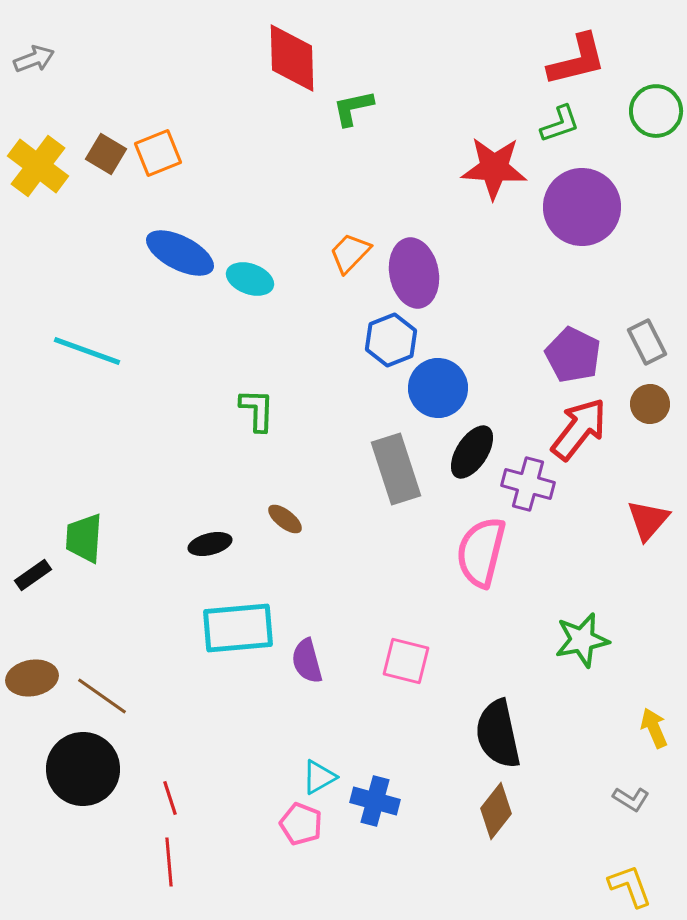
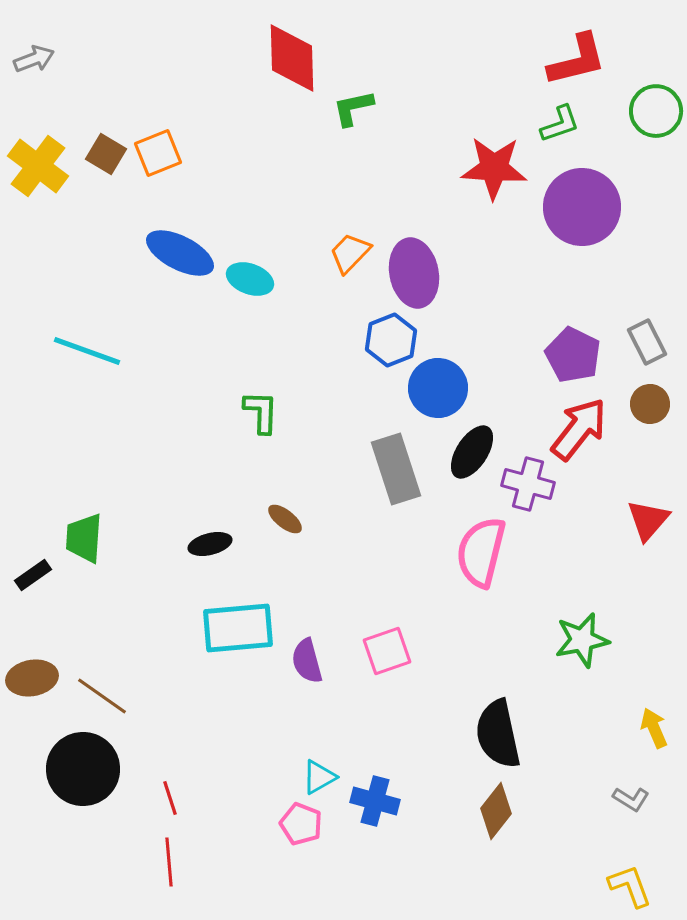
green L-shape at (257, 410): moved 4 px right, 2 px down
pink square at (406, 661): moved 19 px left, 10 px up; rotated 33 degrees counterclockwise
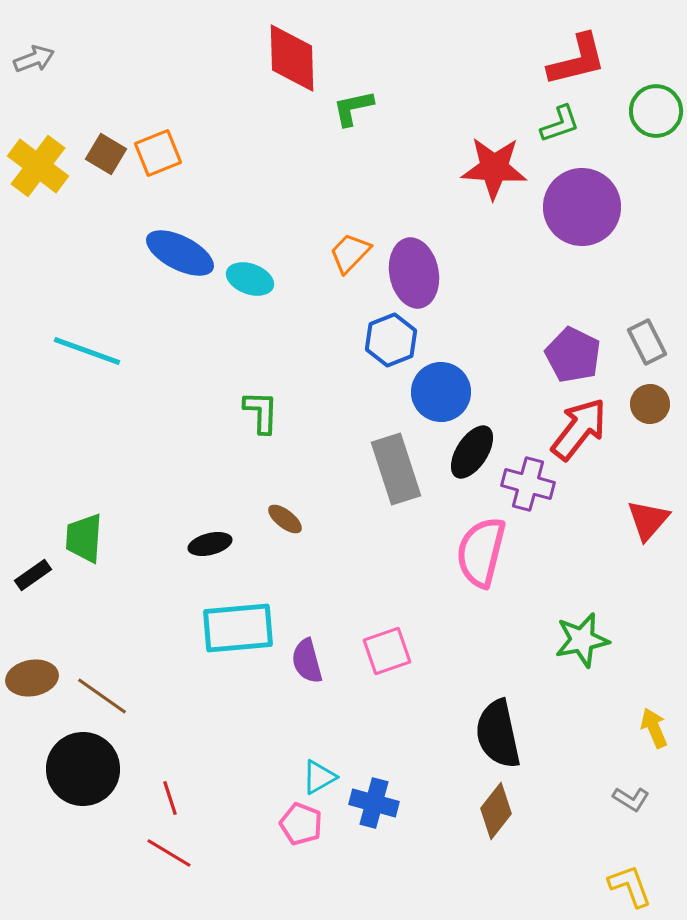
blue circle at (438, 388): moved 3 px right, 4 px down
blue cross at (375, 801): moved 1 px left, 2 px down
red line at (169, 862): moved 9 px up; rotated 54 degrees counterclockwise
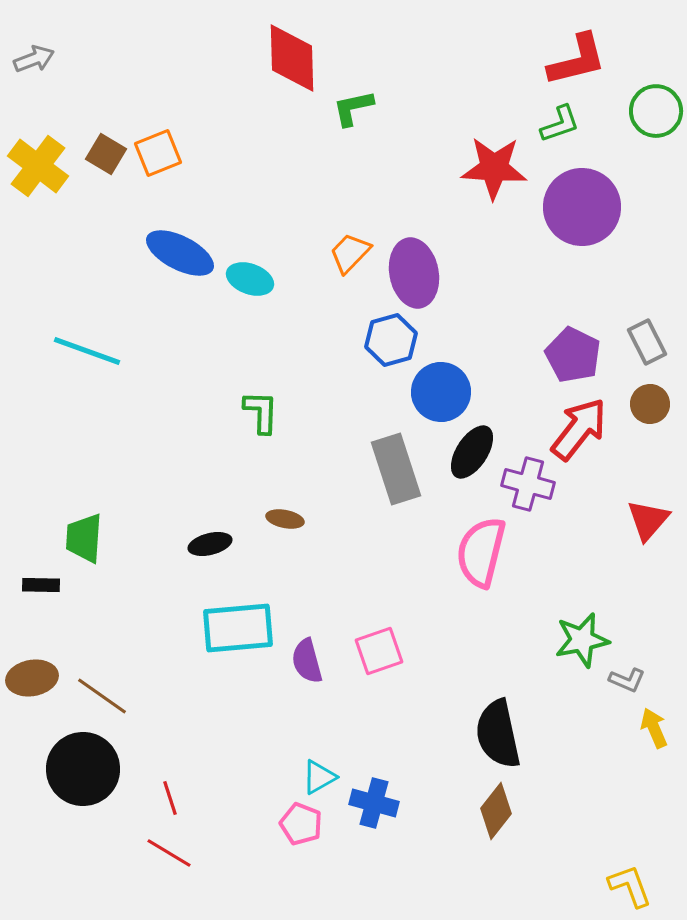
blue hexagon at (391, 340): rotated 6 degrees clockwise
brown ellipse at (285, 519): rotated 27 degrees counterclockwise
black rectangle at (33, 575): moved 8 px right, 10 px down; rotated 36 degrees clockwise
pink square at (387, 651): moved 8 px left
gray L-shape at (631, 799): moved 4 px left, 119 px up; rotated 9 degrees counterclockwise
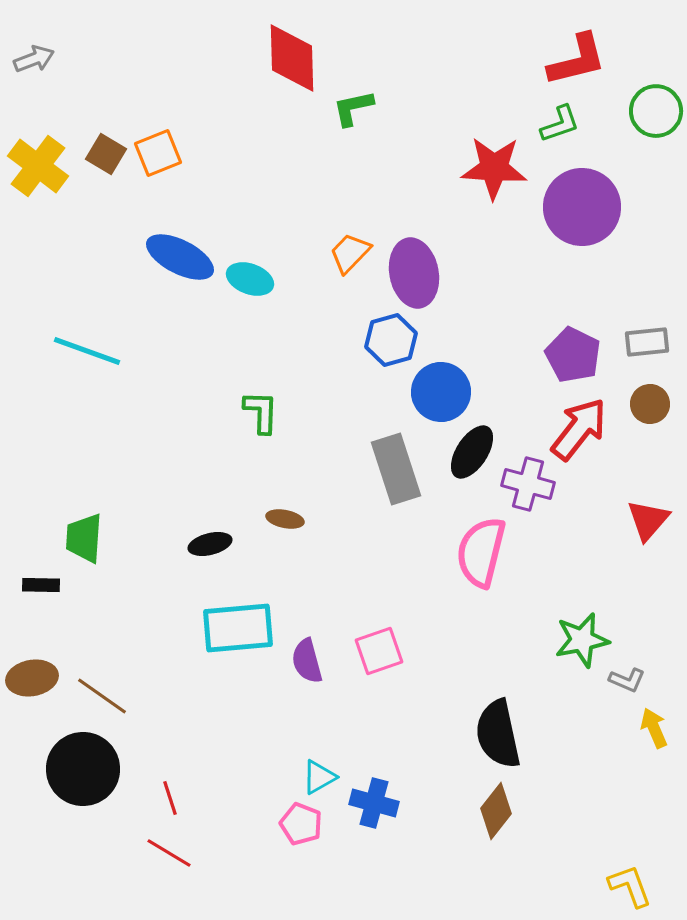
blue ellipse at (180, 253): moved 4 px down
gray rectangle at (647, 342): rotated 69 degrees counterclockwise
